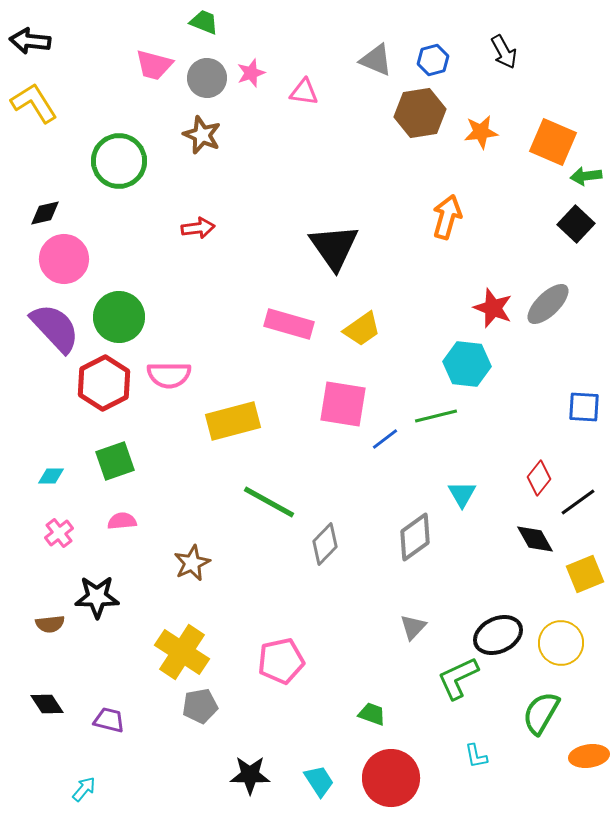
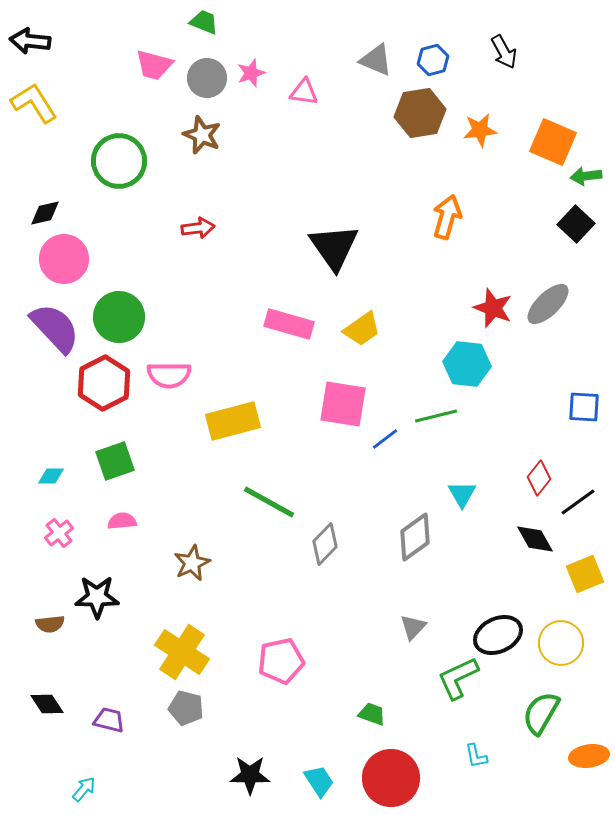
orange star at (481, 132): moved 1 px left, 2 px up
gray pentagon at (200, 706): moved 14 px left, 2 px down; rotated 24 degrees clockwise
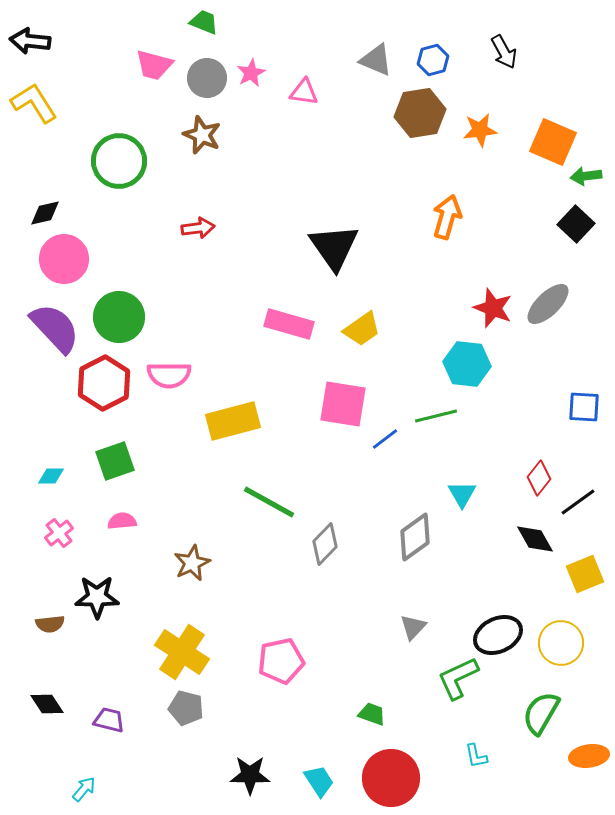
pink star at (251, 73): rotated 8 degrees counterclockwise
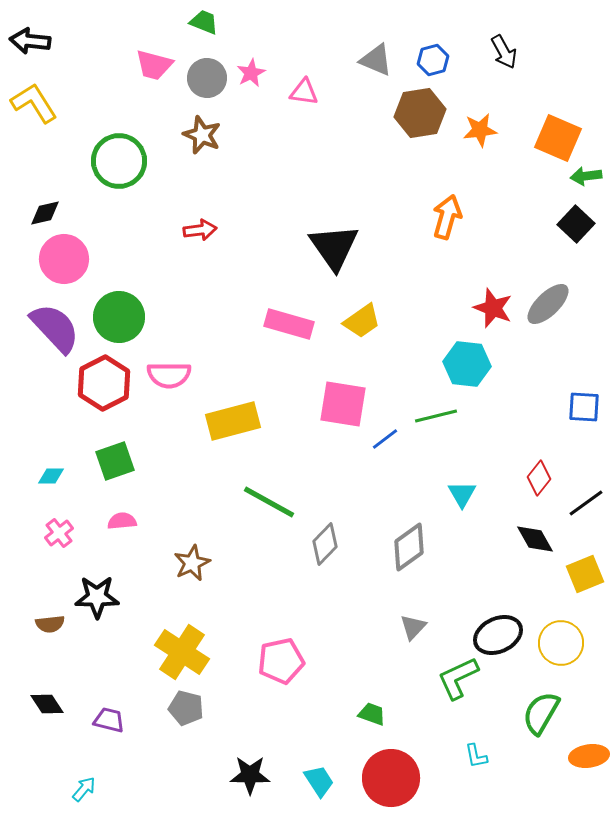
orange square at (553, 142): moved 5 px right, 4 px up
red arrow at (198, 228): moved 2 px right, 2 px down
yellow trapezoid at (362, 329): moved 8 px up
black line at (578, 502): moved 8 px right, 1 px down
gray diamond at (415, 537): moved 6 px left, 10 px down
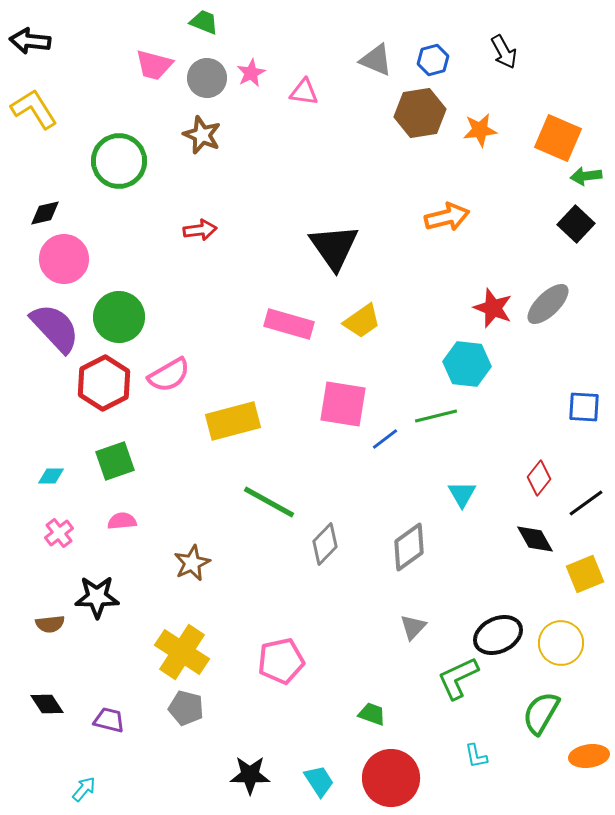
yellow L-shape at (34, 103): moved 6 px down
orange arrow at (447, 217): rotated 60 degrees clockwise
pink semicircle at (169, 375): rotated 30 degrees counterclockwise
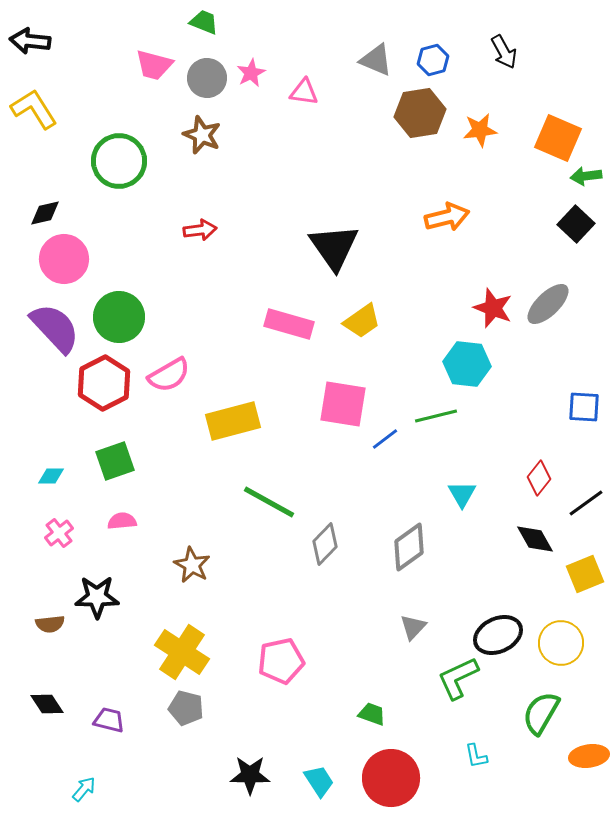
brown star at (192, 563): moved 2 px down; rotated 18 degrees counterclockwise
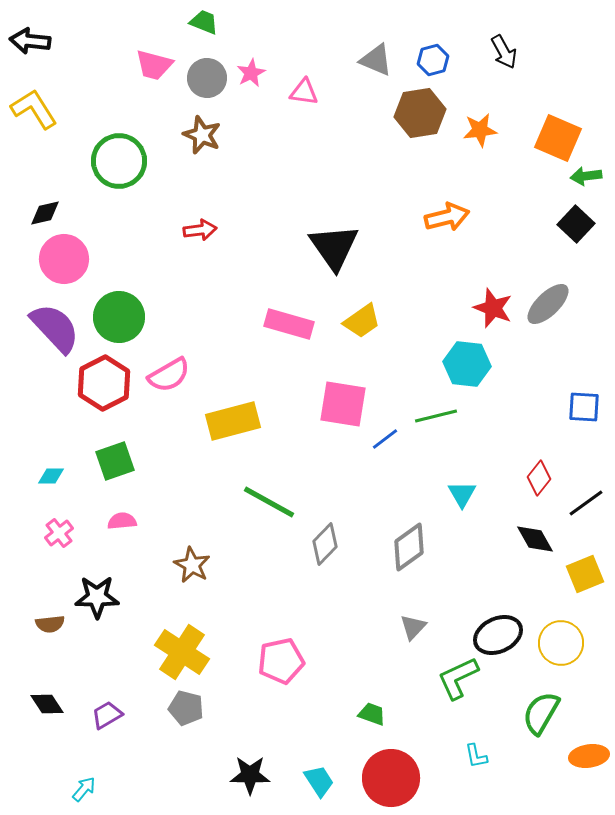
purple trapezoid at (109, 720): moved 2 px left, 5 px up; rotated 44 degrees counterclockwise
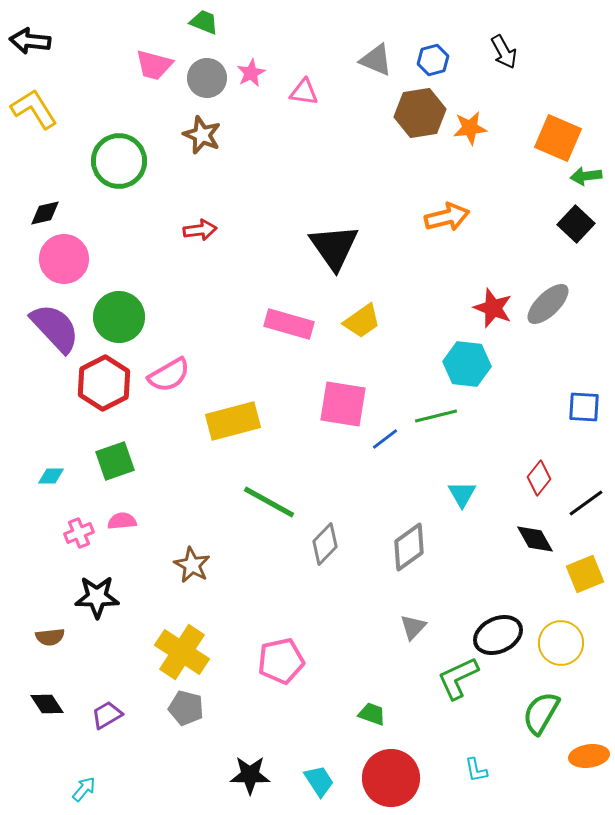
orange star at (480, 130): moved 10 px left, 2 px up
pink cross at (59, 533): moved 20 px right; rotated 16 degrees clockwise
brown semicircle at (50, 624): moved 13 px down
cyan L-shape at (476, 756): moved 14 px down
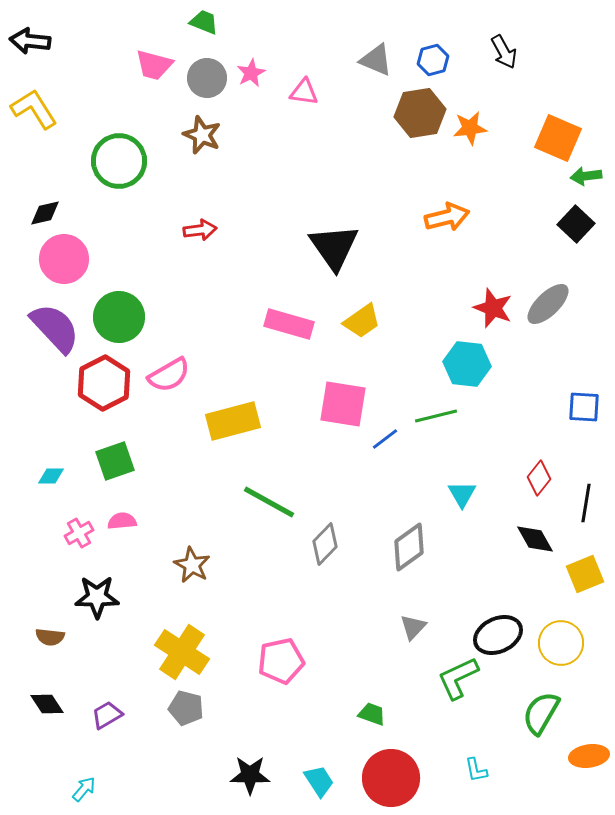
black line at (586, 503): rotated 45 degrees counterclockwise
pink cross at (79, 533): rotated 8 degrees counterclockwise
brown semicircle at (50, 637): rotated 12 degrees clockwise
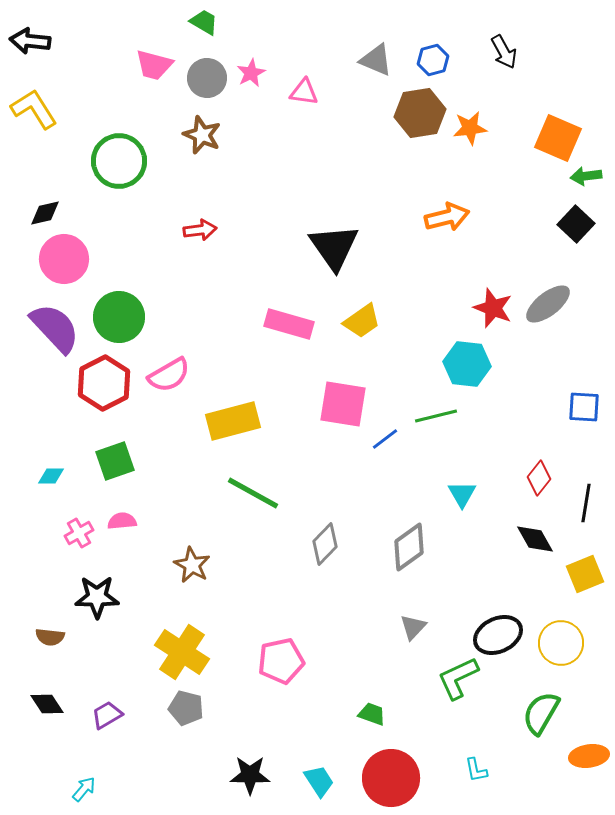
green trapezoid at (204, 22): rotated 8 degrees clockwise
gray ellipse at (548, 304): rotated 6 degrees clockwise
green line at (269, 502): moved 16 px left, 9 px up
